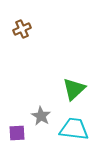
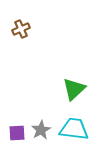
brown cross: moved 1 px left
gray star: moved 14 px down; rotated 12 degrees clockwise
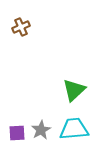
brown cross: moved 2 px up
green triangle: moved 1 px down
cyan trapezoid: rotated 12 degrees counterclockwise
